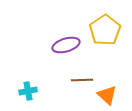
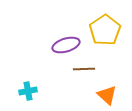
brown line: moved 2 px right, 11 px up
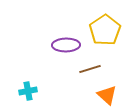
purple ellipse: rotated 16 degrees clockwise
brown line: moved 6 px right; rotated 15 degrees counterclockwise
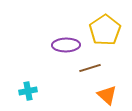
brown line: moved 1 px up
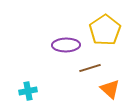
orange triangle: moved 3 px right, 6 px up
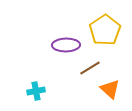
brown line: rotated 15 degrees counterclockwise
cyan cross: moved 8 px right
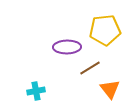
yellow pentagon: rotated 28 degrees clockwise
purple ellipse: moved 1 px right, 2 px down
orange triangle: rotated 10 degrees clockwise
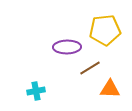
orange triangle: rotated 50 degrees counterclockwise
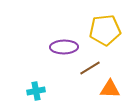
purple ellipse: moved 3 px left
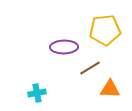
cyan cross: moved 1 px right, 2 px down
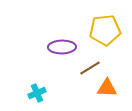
purple ellipse: moved 2 px left
orange triangle: moved 3 px left, 1 px up
cyan cross: rotated 12 degrees counterclockwise
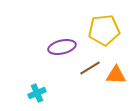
yellow pentagon: moved 1 px left
purple ellipse: rotated 12 degrees counterclockwise
orange triangle: moved 9 px right, 13 px up
